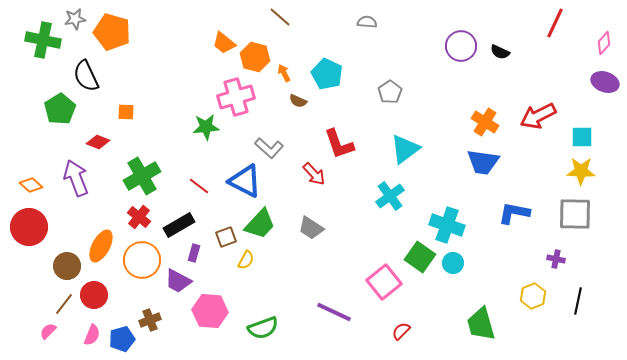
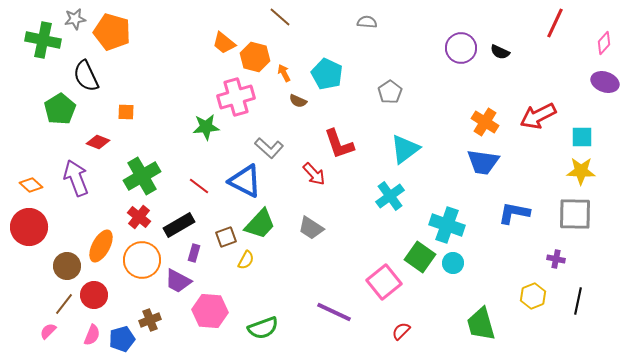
purple circle at (461, 46): moved 2 px down
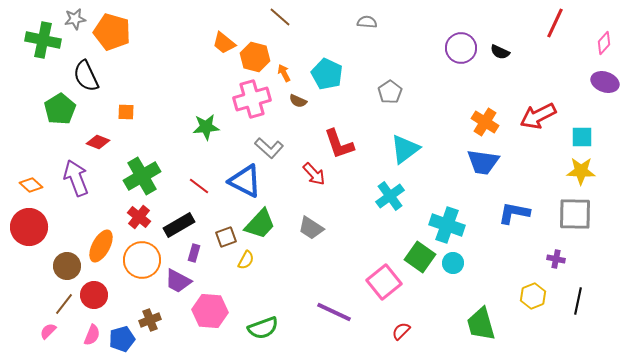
pink cross at (236, 97): moved 16 px right, 2 px down
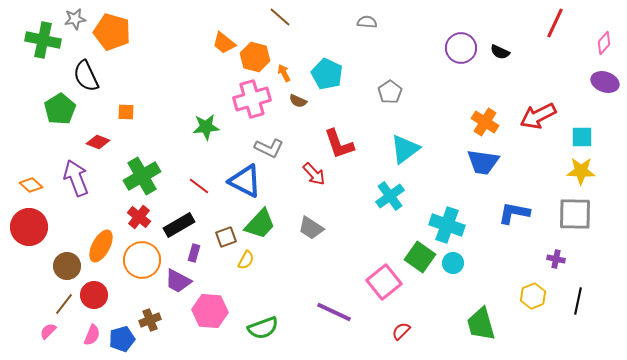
gray L-shape at (269, 148): rotated 16 degrees counterclockwise
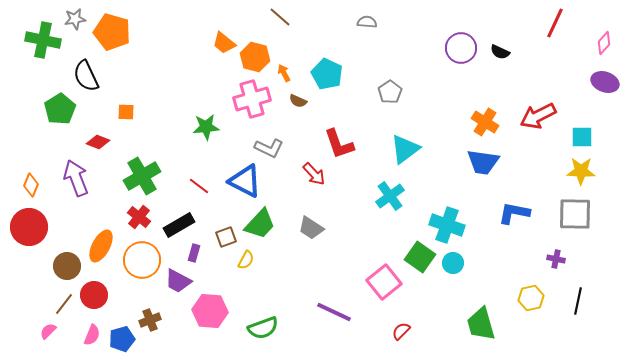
orange diamond at (31, 185): rotated 70 degrees clockwise
yellow hexagon at (533, 296): moved 2 px left, 2 px down; rotated 10 degrees clockwise
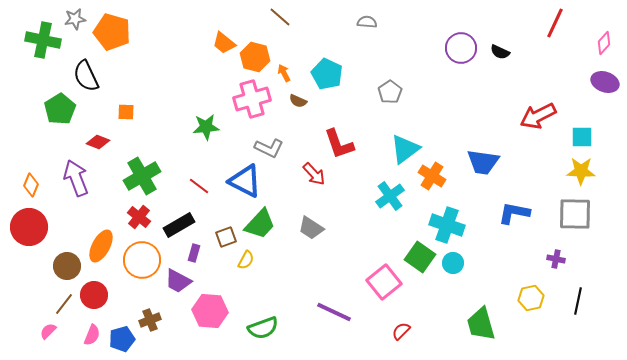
orange cross at (485, 122): moved 53 px left, 54 px down
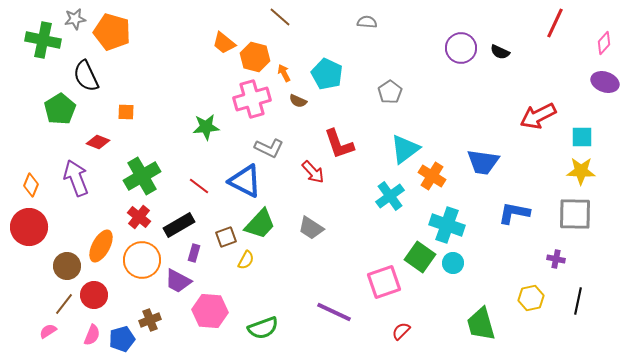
red arrow at (314, 174): moved 1 px left, 2 px up
pink square at (384, 282): rotated 20 degrees clockwise
pink semicircle at (48, 331): rotated 12 degrees clockwise
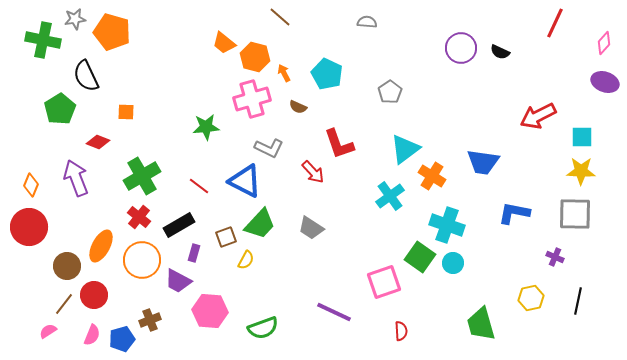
brown semicircle at (298, 101): moved 6 px down
purple cross at (556, 259): moved 1 px left, 2 px up; rotated 12 degrees clockwise
red semicircle at (401, 331): rotated 132 degrees clockwise
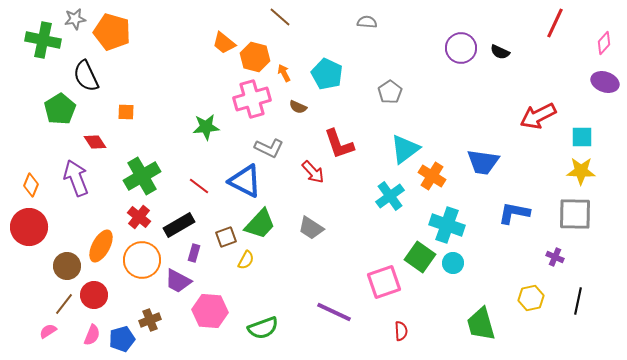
red diamond at (98, 142): moved 3 px left; rotated 35 degrees clockwise
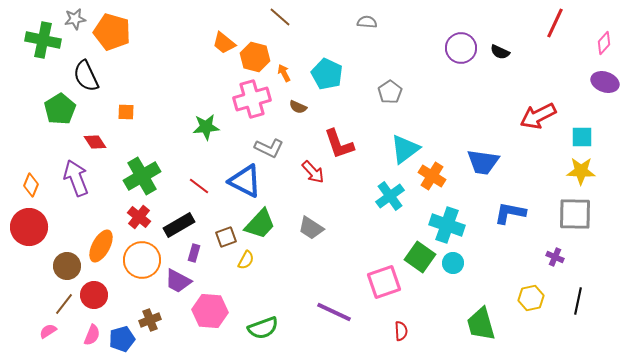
blue L-shape at (514, 213): moved 4 px left
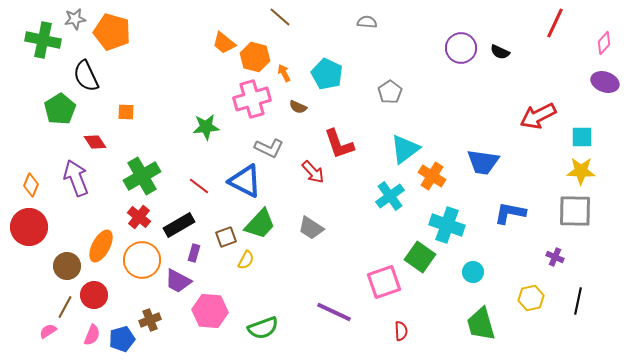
gray square at (575, 214): moved 3 px up
cyan circle at (453, 263): moved 20 px right, 9 px down
brown line at (64, 304): moved 1 px right, 3 px down; rotated 10 degrees counterclockwise
